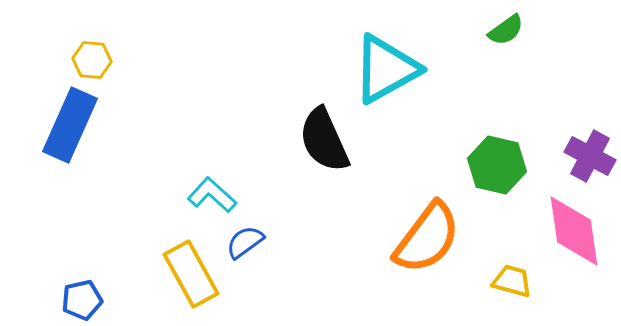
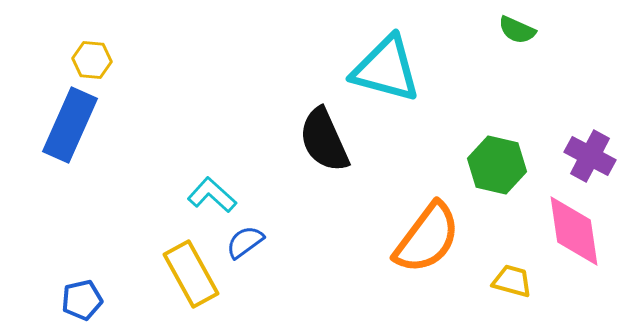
green semicircle: moved 11 px right; rotated 60 degrees clockwise
cyan triangle: rotated 44 degrees clockwise
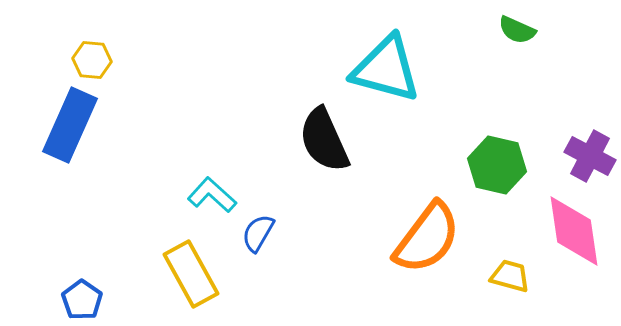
blue semicircle: moved 13 px right, 9 px up; rotated 24 degrees counterclockwise
yellow trapezoid: moved 2 px left, 5 px up
blue pentagon: rotated 24 degrees counterclockwise
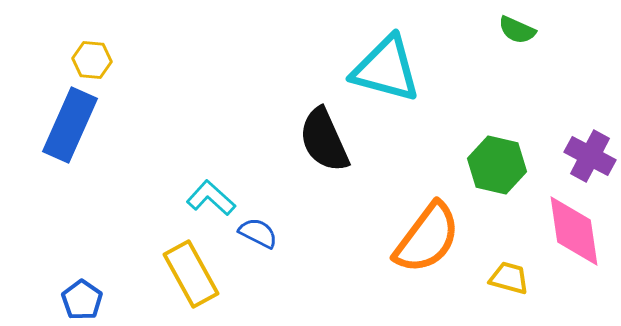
cyan L-shape: moved 1 px left, 3 px down
blue semicircle: rotated 87 degrees clockwise
yellow trapezoid: moved 1 px left, 2 px down
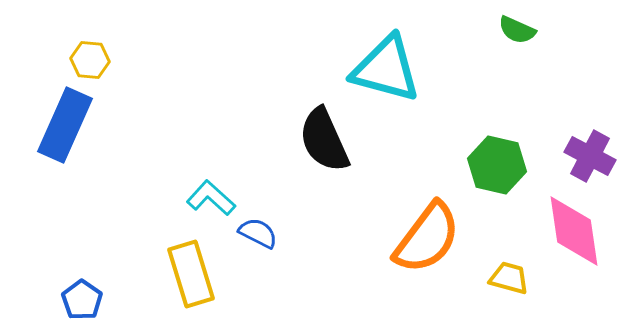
yellow hexagon: moved 2 px left
blue rectangle: moved 5 px left
yellow rectangle: rotated 12 degrees clockwise
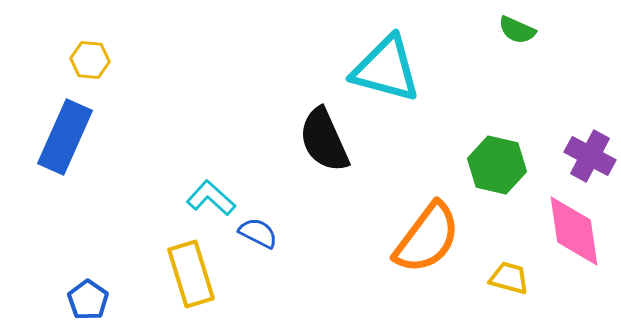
blue rectangle: moved 12 px down
blue pentagon: moved 6 px right
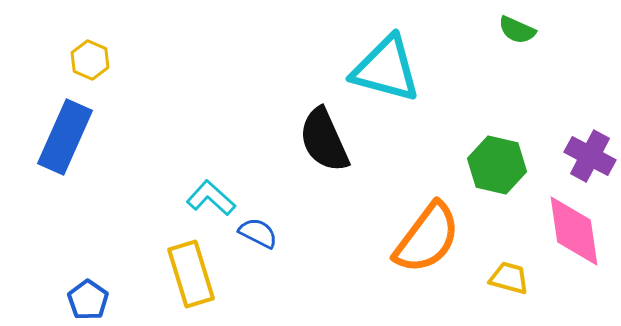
yellow hexagon: rotated 18 degrees clockwise
